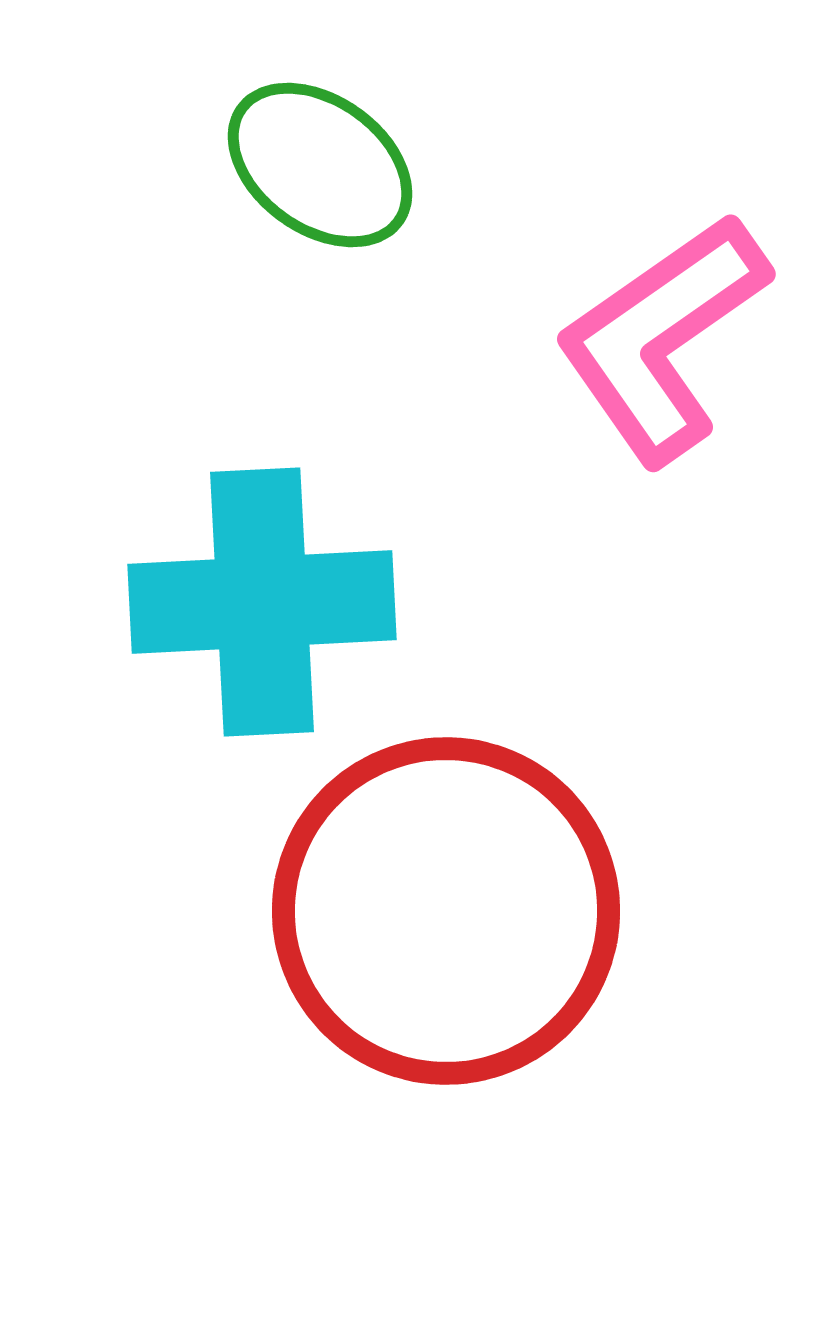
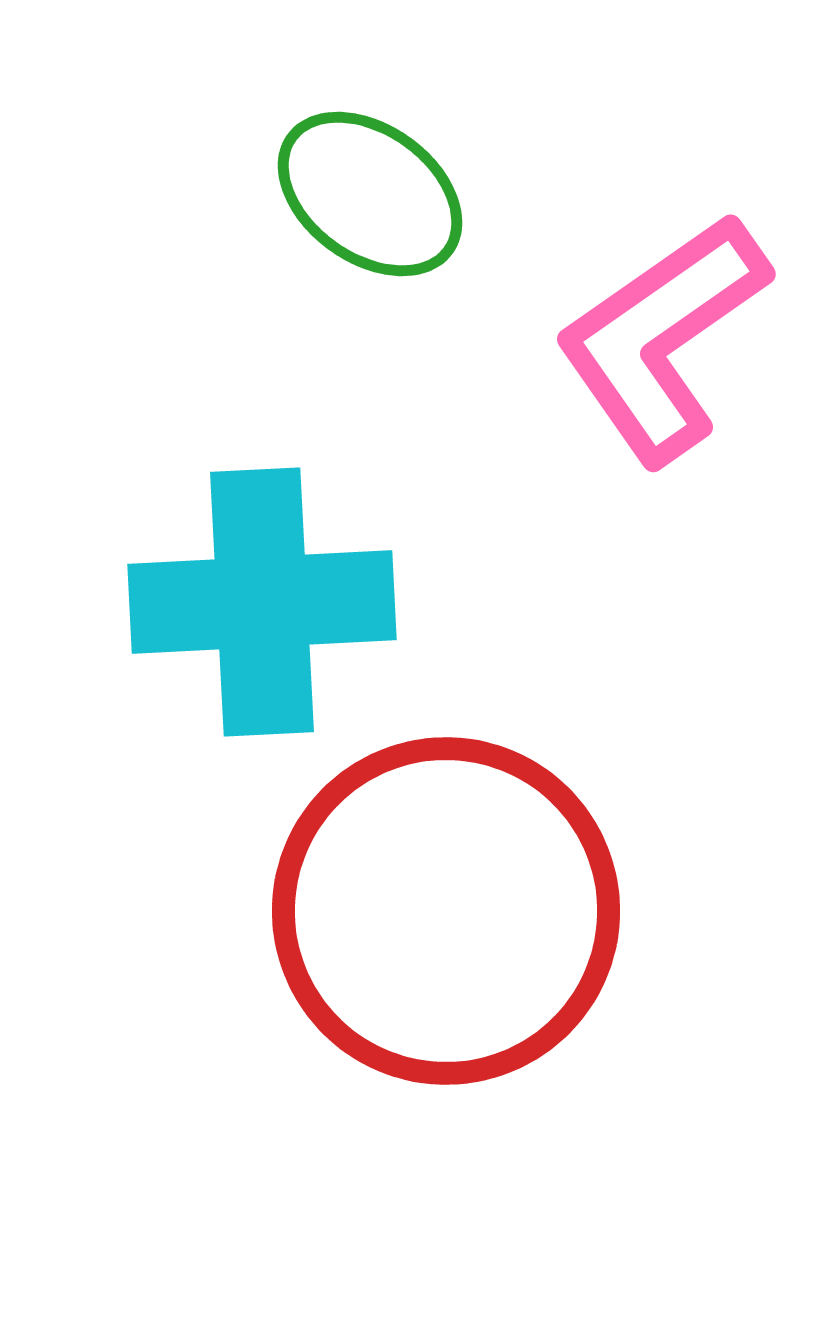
green ellipse: moved 50 px right, 29 px down
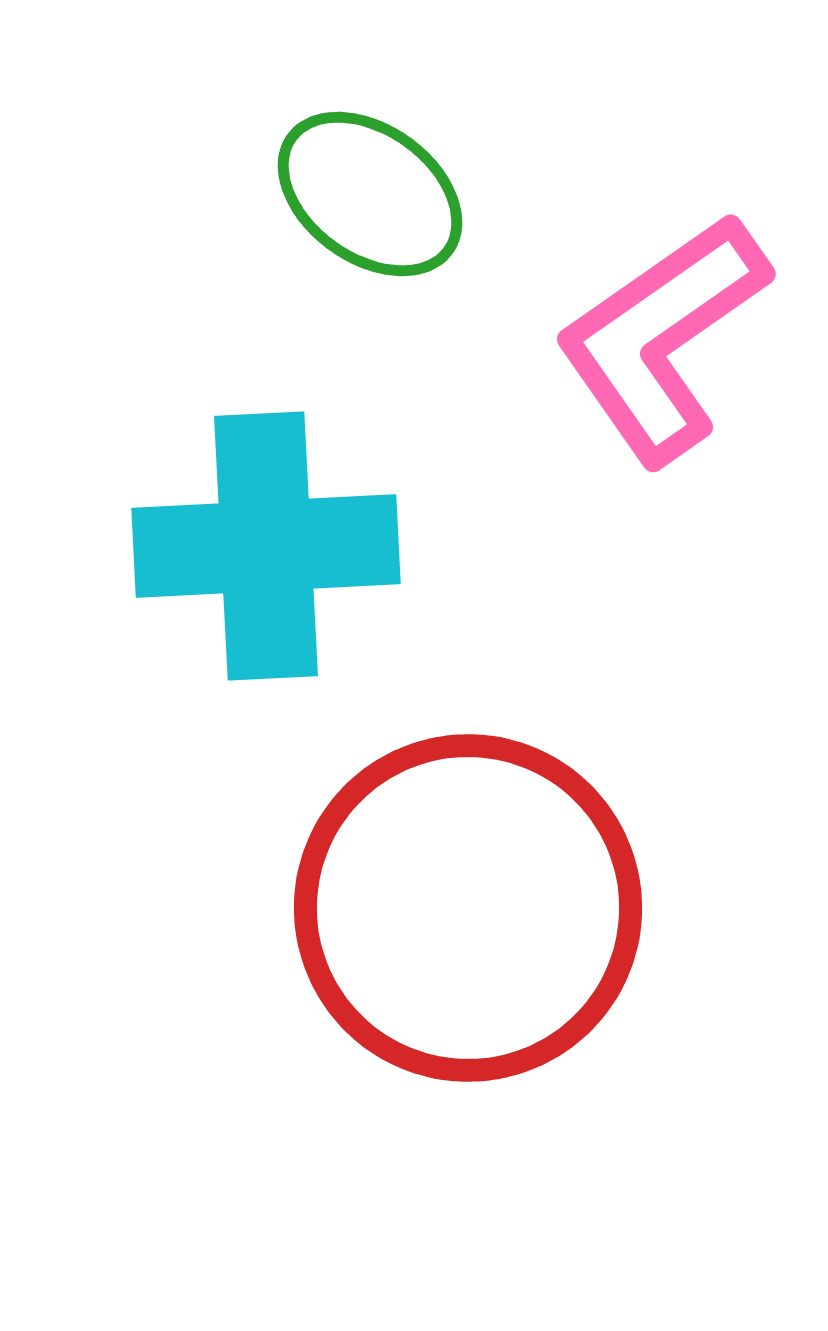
cyan cross: moved 4 px right, 56 px up
red circle: moved 22 px right, 3 px up
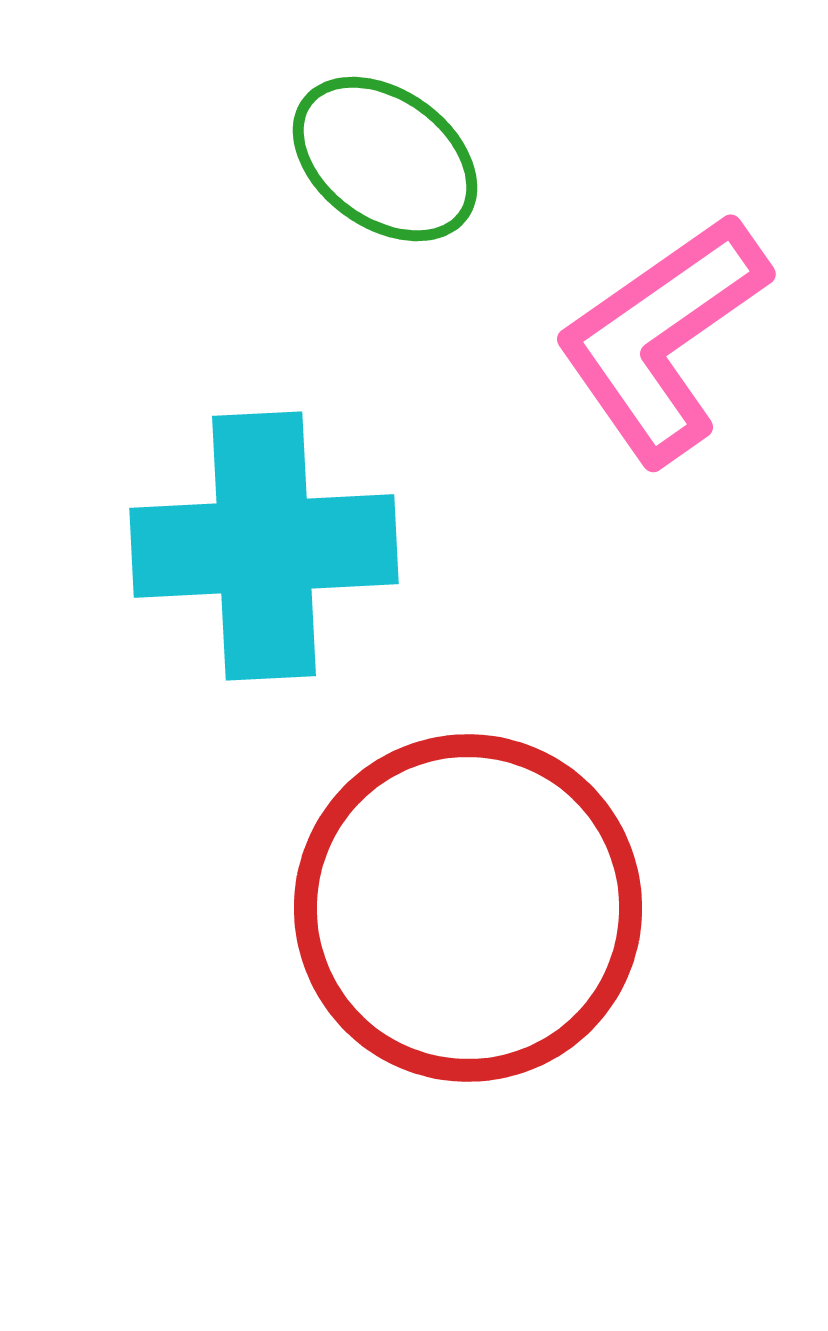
green ellipse: moved 15 px right, 35 px up
cyan cross: moved 2 px left
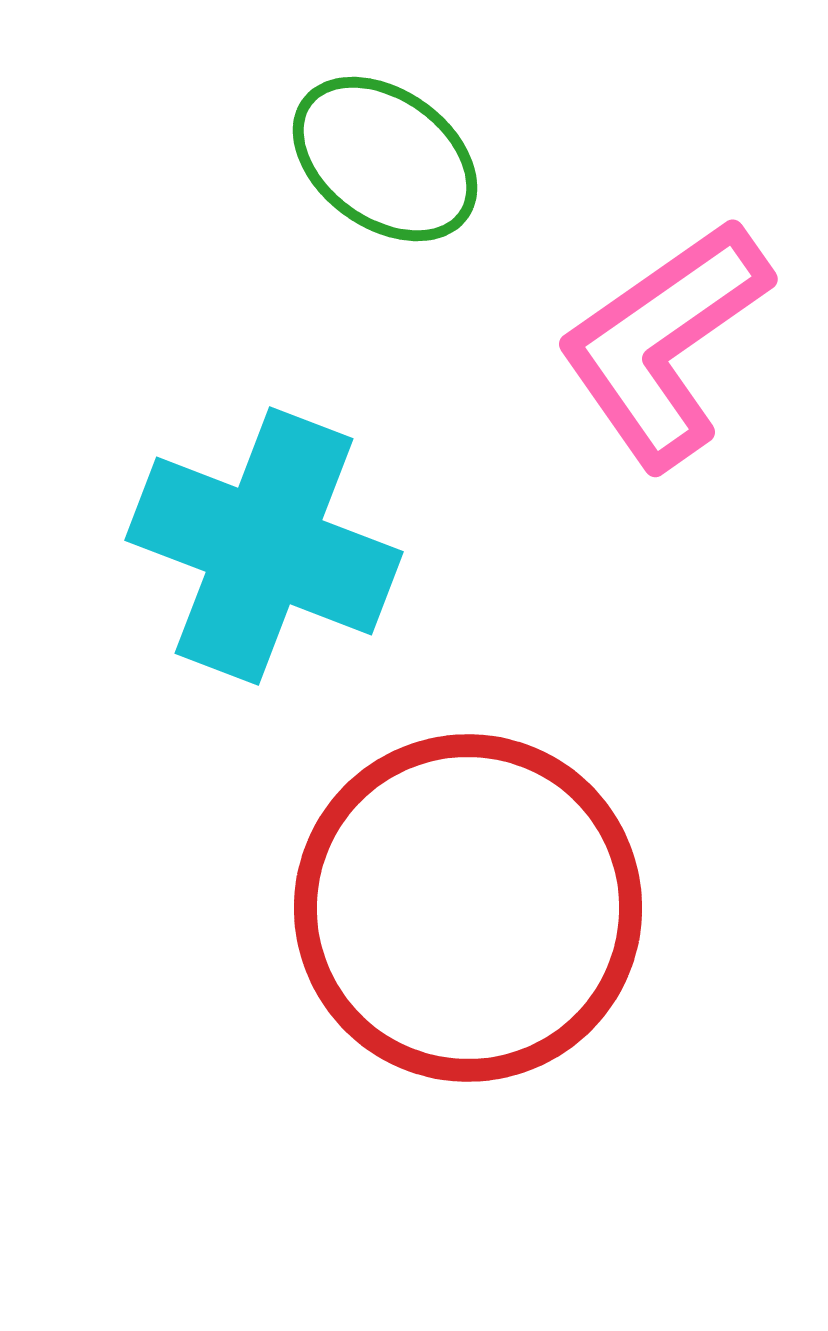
pink L-shape: moved 2 px right, 5 px down
cyan cross: rotated 24 degrees clockwise
